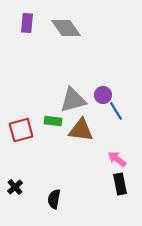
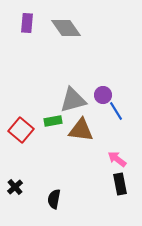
green rectangle: rotated 18 degrees counterclockwise
red square: rotated 35 degrees counterclockwise
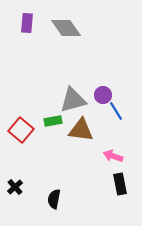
pink arrow: moved 4 px left, 3 px up; rotated 18 degrees counterclockwise
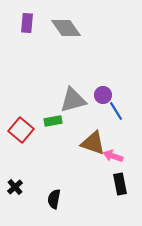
brown triangle: moved 12 px right, 13 px down; rotated 12 degrees clockwise
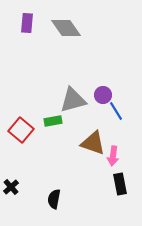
pink arrow: rotated 102 degrees counterclockwise
black cross: moved 4 px left
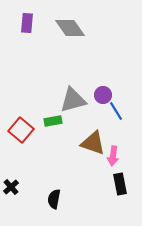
gray diamond: moved 4 px right
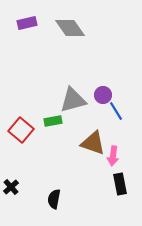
purple rectangle: rotated 72 degrees clockwise
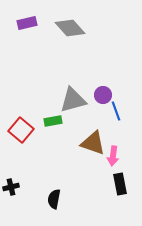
gray diamond: rotated 8 degrees counterclockwise
blue line: rotated 12 degrees clockwise
black cross: rotated 28 degrees clockwise
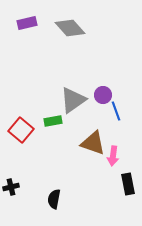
gray triangle: rotated 20 degrees counterclockwise
black rectangle: moved 8 px right
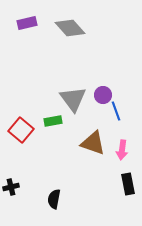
gray triangle: moved 1 px up; rotated 32 degrees counterclockwise
pink arrow: moved 9 px right, 6 px up
